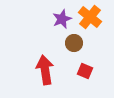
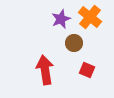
purple star: moved 1 px left
red square: moved 2 px right, 1 px up
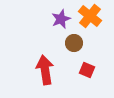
orange cross: moved 1 px up
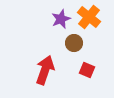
orange cross: moved 1 px left, 1 px down
red arrow: rotated 28 degrees clockwise
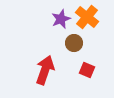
orange cross: moved 2 px left
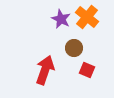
purple star: rotated 24 degrees counterclockwise
brown circle: moved 5 px down
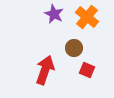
purple star: moved 7 px left, 5 px up
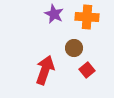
orange cross: rotated 35 degrees counterclockwise
red square: rotated 28 degrees clockwise
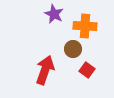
orange cross: moved 2 px left, 9 px down
brown circle: moved 1 px left, 1 px down
red square: rotated 14 degrees counterclockwise
